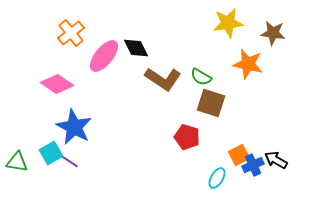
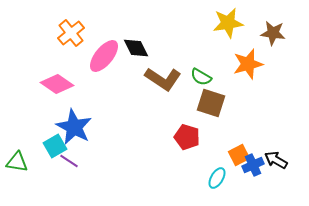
orange star: rotated 28 degrees counterclockwise
cyan square: moved 4 px right, 7 px up
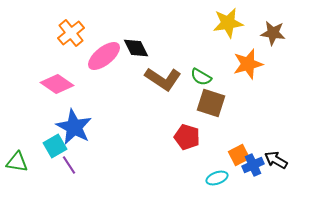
pink ellipse: rotated 12 degrees clockwise
purple line: moved 4 px down; rotated 24 degrees clockwise
cyan ellipse: rotated 40 degrees clockwise
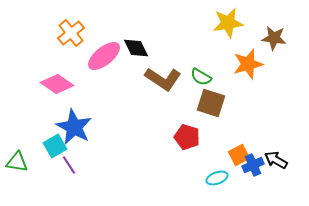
brown star: moved 1 px right, 5 px down
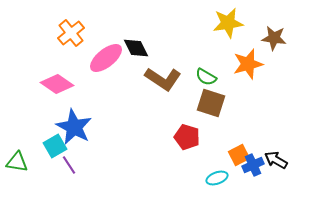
pink ellipse: moved 2 px right, 2 px down
green semicircle: moved 5 px right
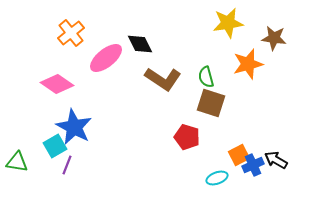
black diamond: moved 4 px right, 4 px up
green semicircle: rotated 45 degrees clockwise
purple line: moved 2 px left; rotated 54 degrees clockwise
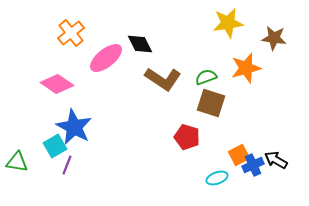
orange star: moved 2 px left, 4 px down
green semicircle: rotated 85 degrees clockwise
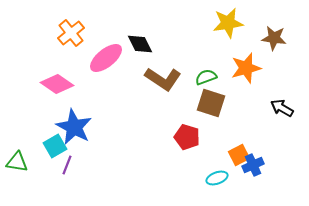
black arrow: moved 6 px right, 52 px up
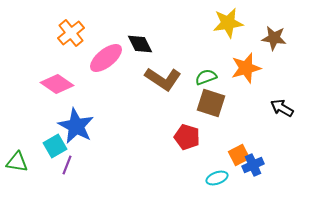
blue star: moved 2 px right, 1 px up
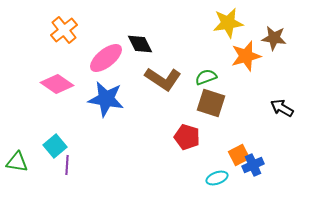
orange cross: moved 7 px left, 3 px up
orange star: moved 12 px up
blue star: moved 30 px right, 27 px up; rotated 18 degrees counterclockwise
cyan square: rotated 10 degrees counterclockwise
purple line: rotated 18 degrees counterclockwise
